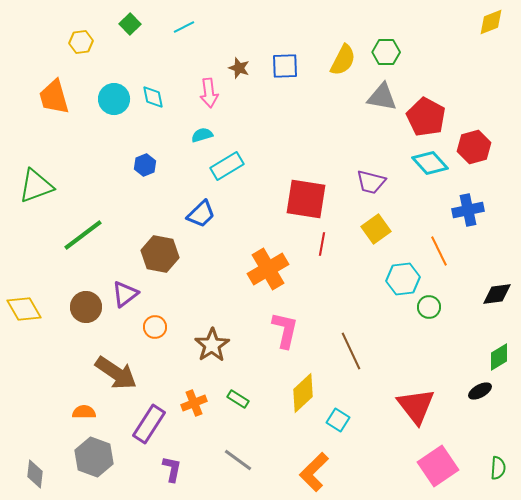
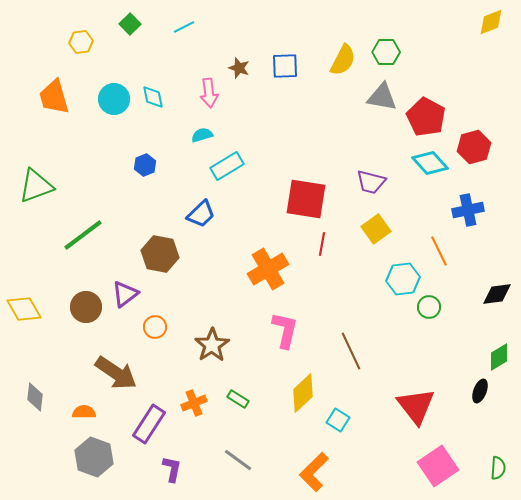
black ellipse at (480, 391): rotated 40 degrees counterclockwise
gray diamond at (35, 474): moved 77 px up
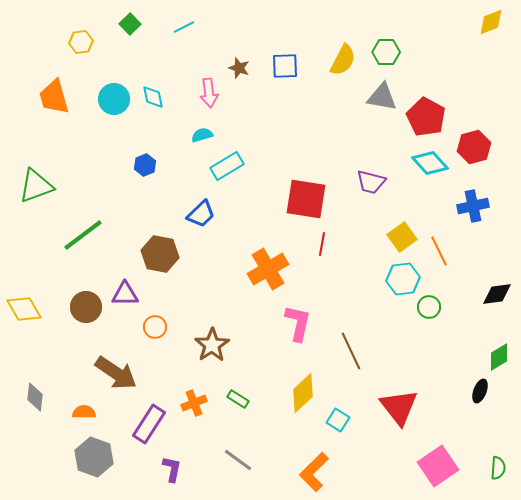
blue cross at (468, 210): moved 5 px right, 4 px up
yellow square at (376, 229): moved 26 px right, 8 px down
purple triangle at (125, 294): rotated 36 degrees clockwise
pink L-shape at (285, 330): moved 13 px right, 7 px up
red triangle at (416, 406): moved 17 px left, 1 px down
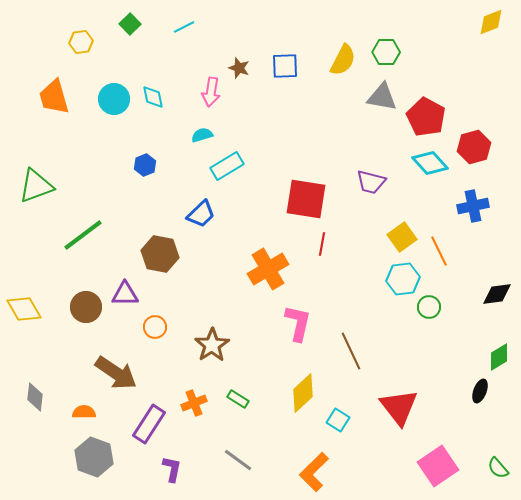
pink arrow at (209, 93): moved 2 px right, 1 px up; rotated 16 degrees clockwise
green semicircle at (498, 468): rotated 135 degrees clockwise
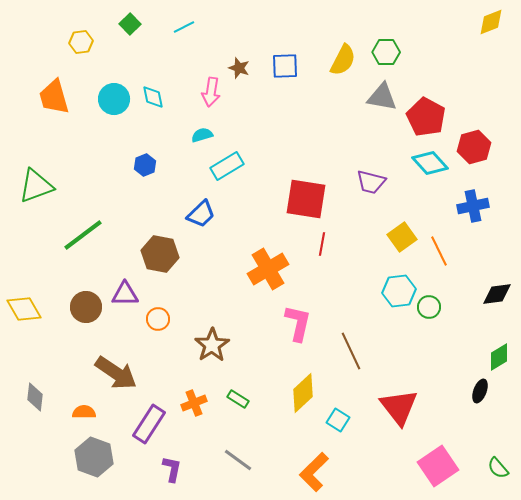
cyan hexagon at (403, 279): moved 4 px left, 12 px down
orange circle at (155, 327): moved 3 px right, 8 px up
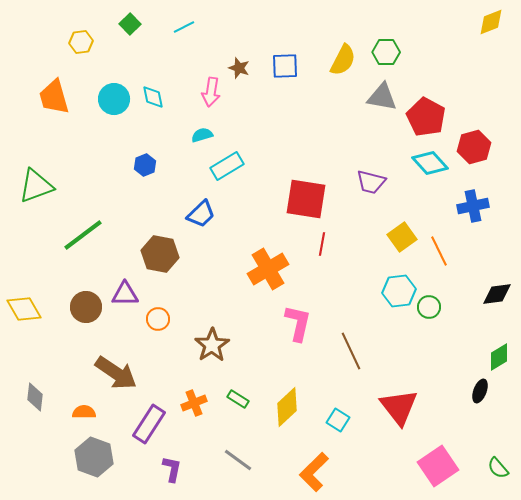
yellow diamond at (303, 393): moved 16 px left, 14 px down
